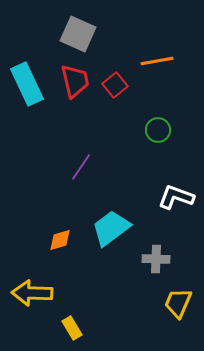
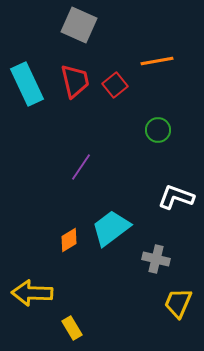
gray square: moved 1 px right, 9 px up
orange diamond: moved 9 px right; rotated 15 degrees counterclockwise
gray cross: rotated 12 degrees clockwise
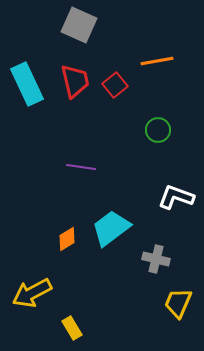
purple line: rotated 64 degrees clockwise
orange diamond: moved 2 px left, 1 px up
yellow arrow: rotated 30 degrees counterclockwise
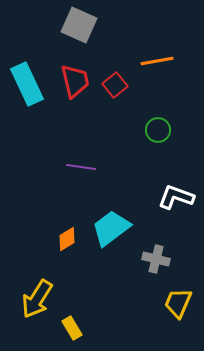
yellow arrow: moved 5 px right, 6 px down; rotated 30 degrees counterclockwise
